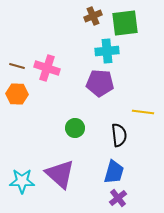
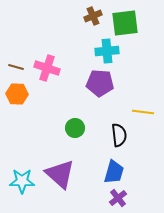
brown line: moved 1 px left, 1 px down
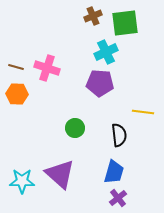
cyan cross: moved 1 px left, 1 px down; rotated 20 degrees counterclockwise
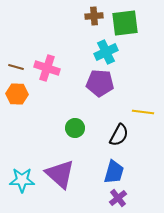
brown cross: moved 1 px right; rotated 18 degrees clockwise
black semicircle: rotated 35 degrees clockwise
cyan star: moved 1 px up
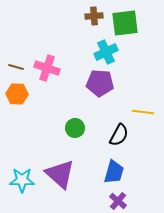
purple cross: moved 3 px down; rotated 12 degrees counterclockwise
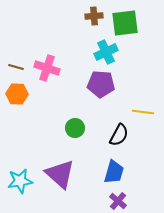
purple pentagon: moved 1 px right, 1 px down
cyan star: moved 2 px left, 1 px down; rotated 10 degrees counterclockwise
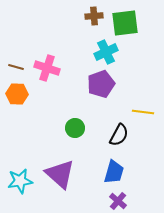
purple pentagon: rotated 24 degrees counterclockwise
